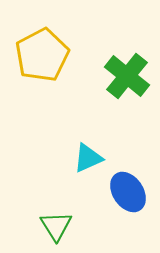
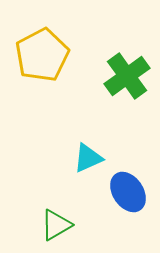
green cross: rotated 15 degrees clockwise
green triangle: moved 1 px up; rotated 32 degrees clockwise
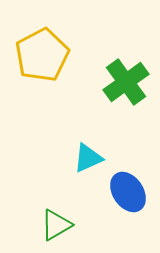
green cross: moved 1 px left, 6 px down
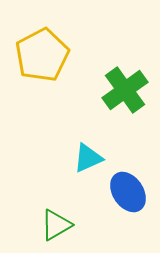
green cross: moved 1 px left, 8 px down
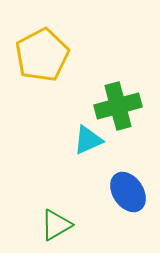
green cross: moved 7 px left, 16 px down; rotated 21 degrees clockwise
cyan triangle: moved 18 px up
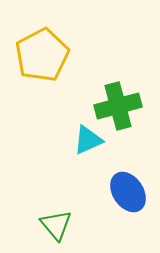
green triangle: rotated 40 degrees counterclockwise
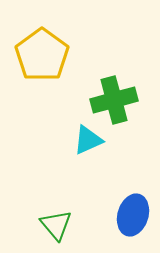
yellow pentagon: rotated 8 degrees counterclockwise
green cross: moved 4 px left, 6 px up
blue ellipse: moved 5 px right, 23 px down; rotated 51 degrees clockwise
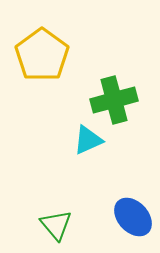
blue ellipse: moved 2 px down; rotated 60 degrees counterclockwise
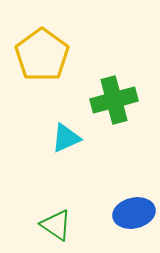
cyan triangle: moved 22 px left, 2 px up
blue ellipse: moved 1 px right, 4 px up; rotated 60 degrees counterclockwise
green triangle: rotated 16 degrees counterclockwise
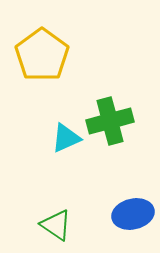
green cross: moved 4 px left, 21 px down
blue ellipse: moved 1 px left, 1 px down
